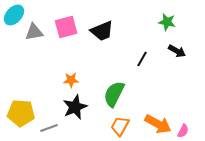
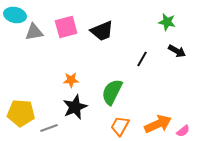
cyan ellipse: moved 1 px right; rotated 60 degrees clockwise
green semicircle: moved 2 px left, 2 px up
orange arrow: rotated 52 degrees counterclockwise
pink semicircle: rotated 24 degrees clockwise
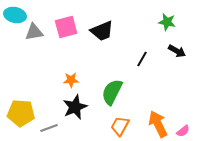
orange arrow: rotated 92 degrees counterclockwise
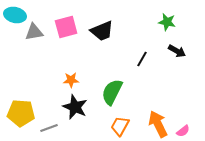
black star: rotated 25 degrees counterclockwise
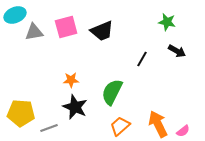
cyan ellipse: rotated 35 degrees counterclockwise
orange trapezoid: rotated 20 degrees clockwise
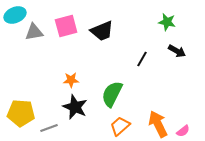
pink square: moved 1 px up
green semicircle: moved 2 px down
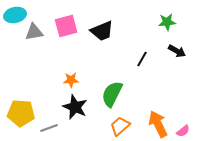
cyan ellipse: rotated 10 degrees clockwise
green star: rotated 18 degrees counterclockwise
